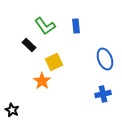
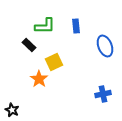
green L-shape: rotated 55 degrees counterclockwise
blue ellipse: moved 13 px up
orange star: moved 3 px left, 2 px up
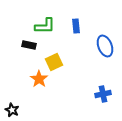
black rectangle: rotated 32 degrees counterclockwise
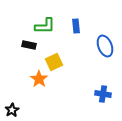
blue cross: rotated 21 degrees clockwise
black star: rotated 16 degrees clockwise
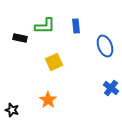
black rectangle: moved 9 px left, 7 px up
orange star: moved 9 px right, 21 px down
blue cross: moved 8 px right, 6 px up; rotated 28 degrees clockwise
black star: rotated 24 degrees counterclockwise
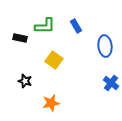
blue rectangle: rotated 24 degrees counterclockwise
blue ellipse: rotated 15 degrees clockwise
yellow square: moved 2 px up; rotated 30 degrees counterclockwise
blue cross: moved 5 px up
orange star: moved 3 px right, 3 px down; rotated 24 degrees clockwise
black star: moved 13 px right, 29 px up
